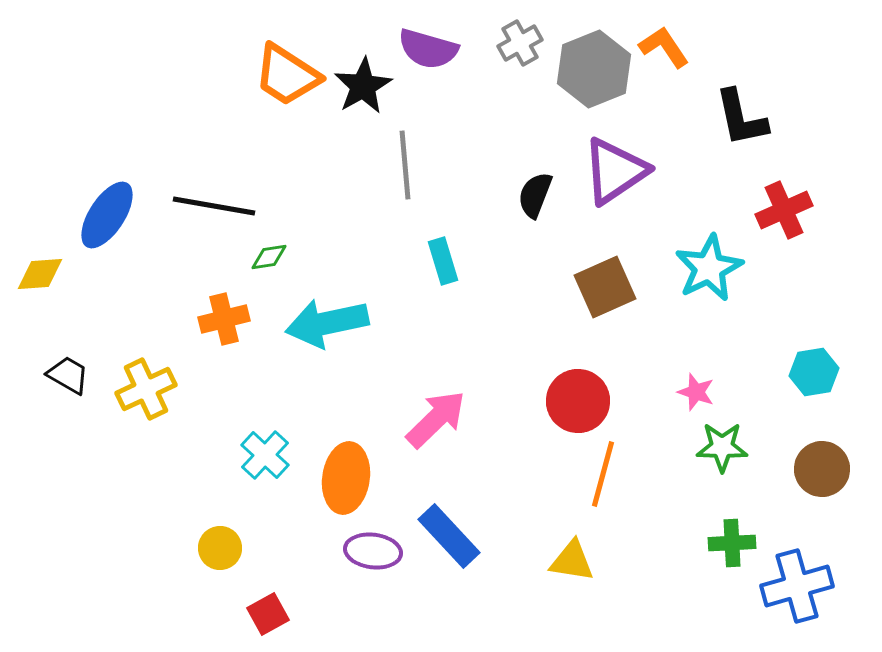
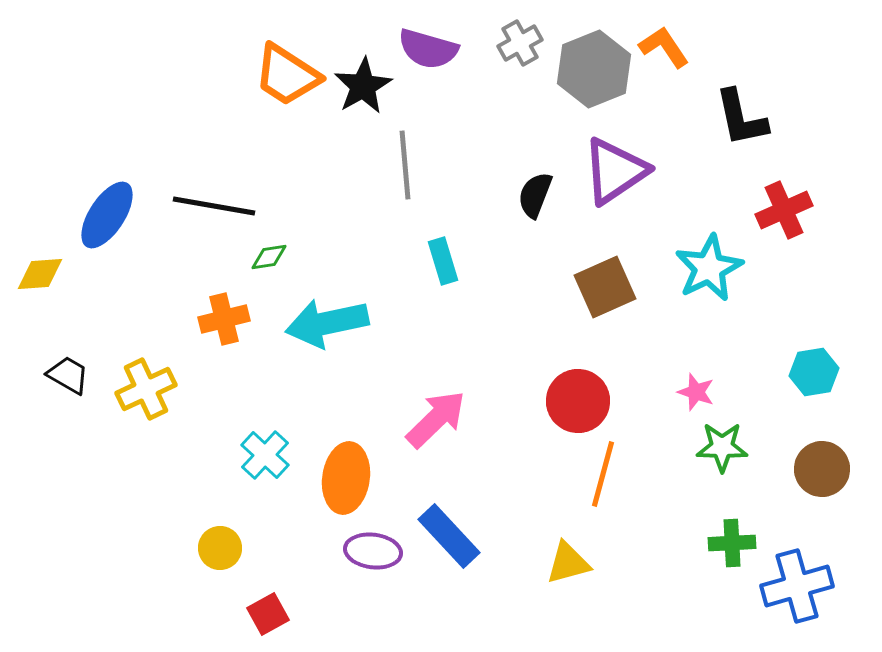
yellow triangle: moved 4 px left, 2 px down; rotated 24 degrees counterclockwise
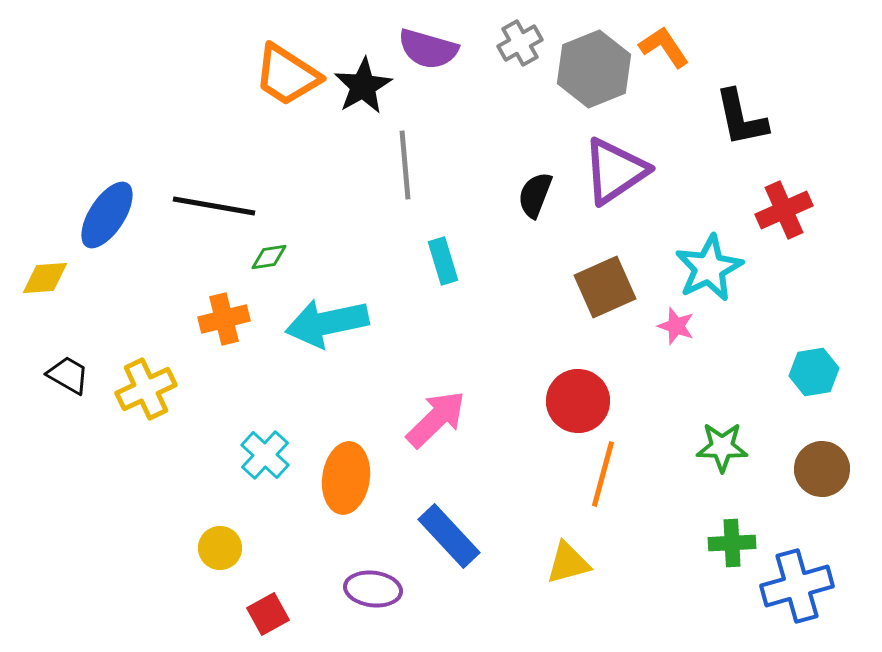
yellow diamond: moved 5 px right, 4 px down
pink star: moved 20 px left, 66 px up
purple ellipse: moved 38 px down
